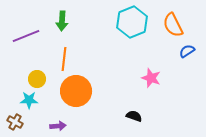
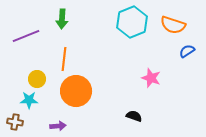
green arrow: moved 2 px up
orange semicircle: rotated 45 degrees counterclockwise
brown cross: rotated 21 degrees counterclockwise
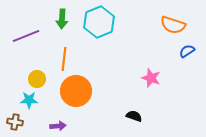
cyan hexagon: moved 33 px left
